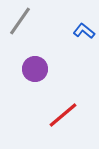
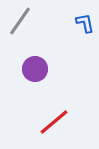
blue L-shape: moved 1 px right, 8 px up; rotated 40 degrees clockwise
red line: moved 9 px left, 7 px down
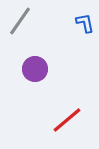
red line: moved 13 px right, 2 px up
